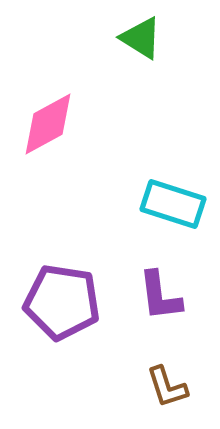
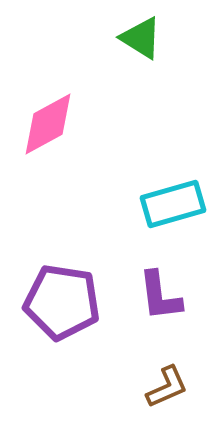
cyan rectangle: rotated 34 degrees counterclockwise
brown L-shape: rotated 96 degrees counterclockwise
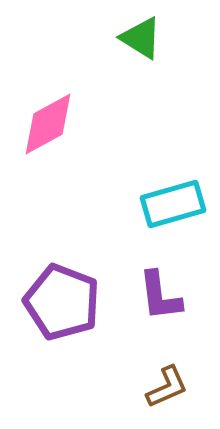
purple pentagon: rotated 12 degrees clockwise
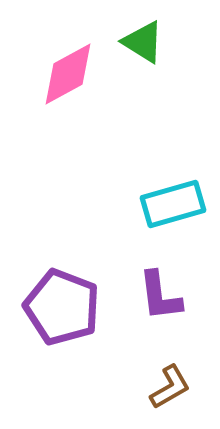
green triangle: moved 2 px right, 4 px down
pink diamond: moved 20 px right, 50 px up
purple pentagon: moved 5 px down
brown L-shape: moved 3 px right; rotated 6 degrees counterclockwise
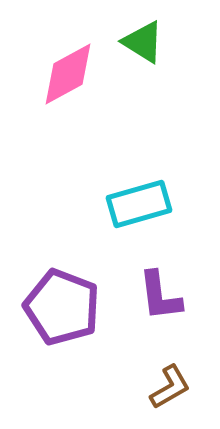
cyan rectangle: moved 34 px left
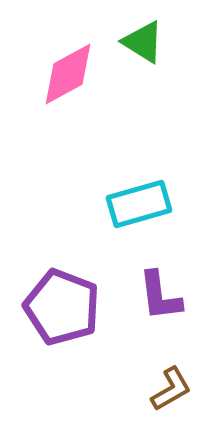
brown L-shape: moved 1 px right, 2 px down
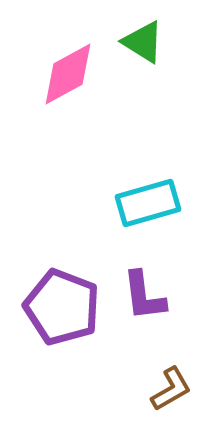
cyan rectangle: moved 9 px right, 1 px up
purple L-shape: moved 16 px left
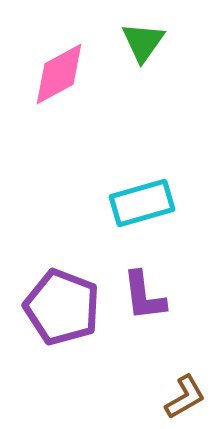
green triangle: rotated 33 degrees clockwise
pink diamond: moved 9 px left
cyan rectangle: moved 6 px left
brown L-shape: moved 14 px right, 8 px down
